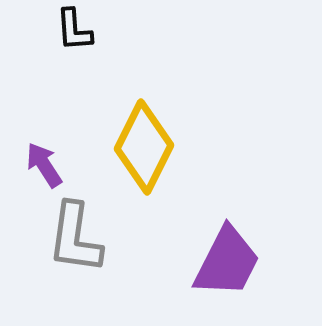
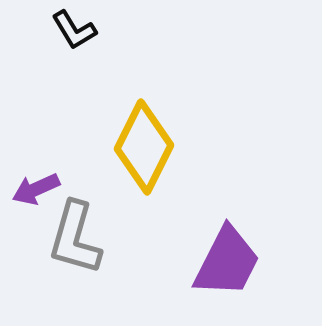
black L-shape: rotated 27 degrees counterclockwise
purple arrow: moved 8 px left, 24 px down; rotated 81 degrees counterclockwise
gray L-shape: rotated 8 degrees clockwise
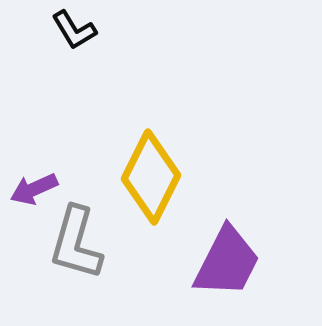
yellow diamond: moved 7 px right, 30 px down
purple arrow: moved 2 px left
gray L-shape: moved 1 px right, 5 px down
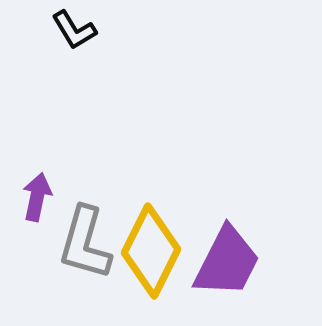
yellow diamond: moved 74 px down
purple arrow: moved 3 px right, 8 px down; rotated 126 degrees clockwise
gray L-shape: moved 9 px right
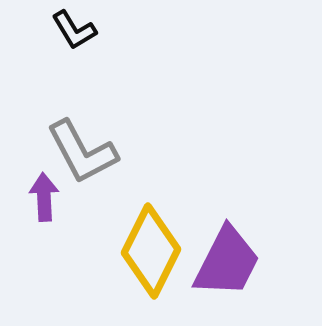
purple arrow: moved 7 px right; rotated 15 degrees counterclockwise
gray L-shape: moved 3 px left, 91 px up; rotated 44 degrees counterclockwise
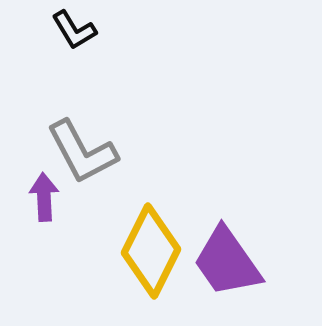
purple trapezoid: rotated 118 degrees clockwise
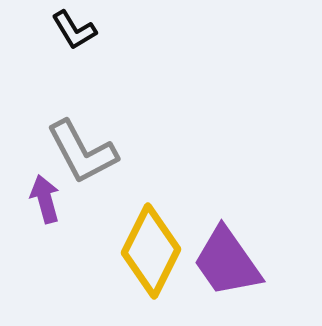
purple arrow: moved 1 px right, 2 px down; rotated 12 degrees counterclockwise
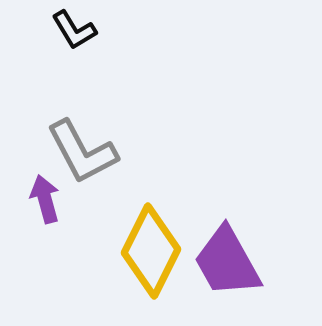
purple trapezoid: rotated 6 degrees clockwise
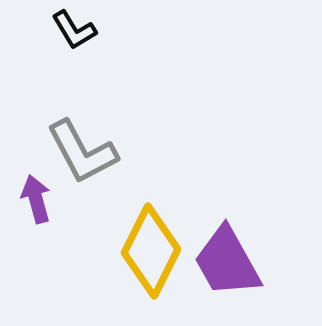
purple arrow: moved 9 px left
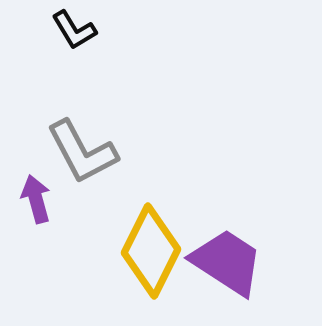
purple trapezoid: rotated 152 degrees clockwise
